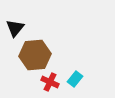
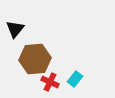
black triangle: moved 1 px down
brown hexagon: moved 4 px down
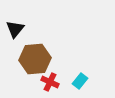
cyan rectangle: moved 5 px right, 2 px down
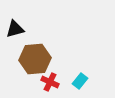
black triangle: rotated 36 degrees clockwise
